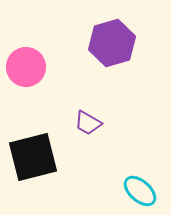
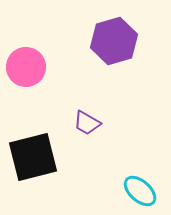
purple hexagon: moved 2 px right, 2 px up
purple trapezoid: moved 1 px left
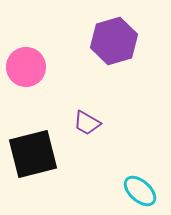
black square: moved 3 px up
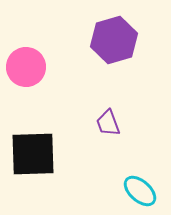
purple hexagon: moved 1 px up
purple trapezoid: moved 21 px right; rotated 40 degrees clockwise
black square: rotated 12 degrees clockwise
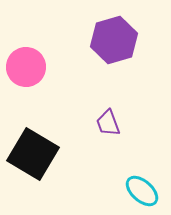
black square: rotated 33 degrees clockwise
cyan ellipse: moved 2 px right
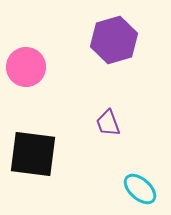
black square: rotated 24 degrees counterclockwise
cyan ellipse: moved 2 px left, 2 px up
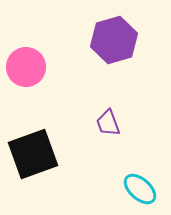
black square: rotated 27 degrees counterclockwise
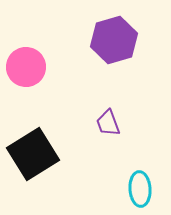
black square: rotated 12 degrees counterclockwise
cyan ellipse: rotated 44 degrees clockwise
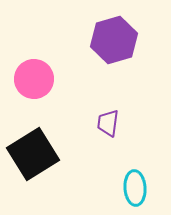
pink circle: moved 8 px right, 12 px down
purple trapezoid: rotated 28 degrees clockwise
cyan ellipse: moved 5 px left, 1 px up
